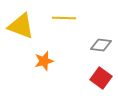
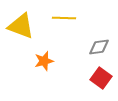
gray diamond: moved 2 px left, 2 px down; rotated 15 degrees counterclockwise
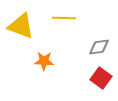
orange star: rotated 18 degrees clockwise
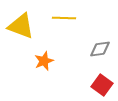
gray diamond: moved 1 px right, 2 px down
orange star: rotated 24 degrees counterclockwise
red square: moved 1 px right, 7 px down
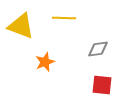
gray diamond: moved 2 px left
orange star: moved 1 px right, 1 px down
red square: rotated 30 degrees counterclockwise
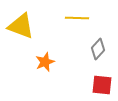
yellow line: moved 13 px right
gray diamond: rotated 40 degrees counterclockwise
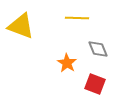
gray diamond: rotated 65 degrees counterclockwise
orange star: moved 22 px right, 1 px down; rotated 18 degrees counterclockwise
red square: moved 7 px left, 1 px up; rotated 15 degrees clockwise
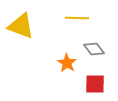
gray diamond: moved 4 px left; rotated 15 degrees counterclockwise
red square: rotated 20 degrees counterclockwise
